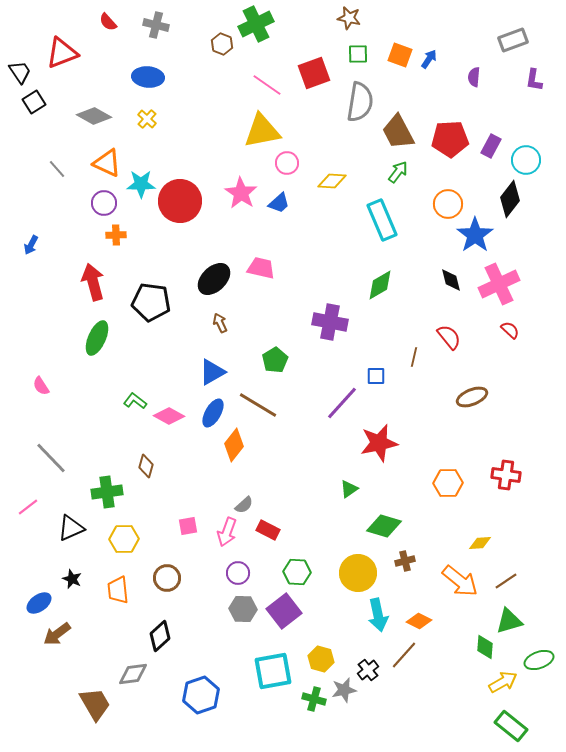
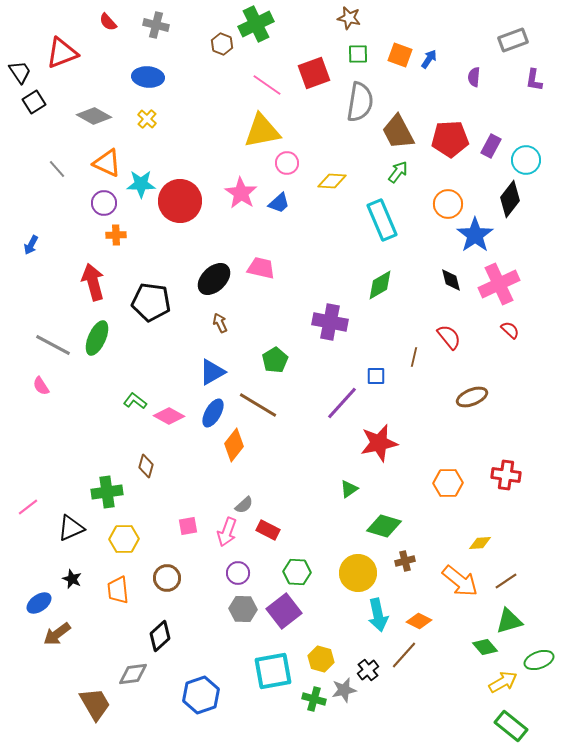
gray line at (51, 458): moved 2 px right, 113 px up; rotated 18 degrees counterclockwise
green diamond at (485, 647): rotated 45 degrees counterclockwise
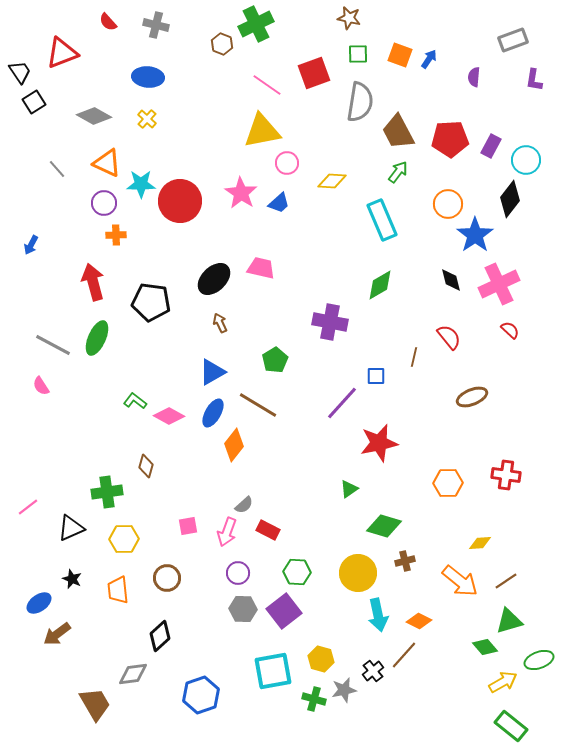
black cross at (368, 670): moved 5 px right, 1 px down
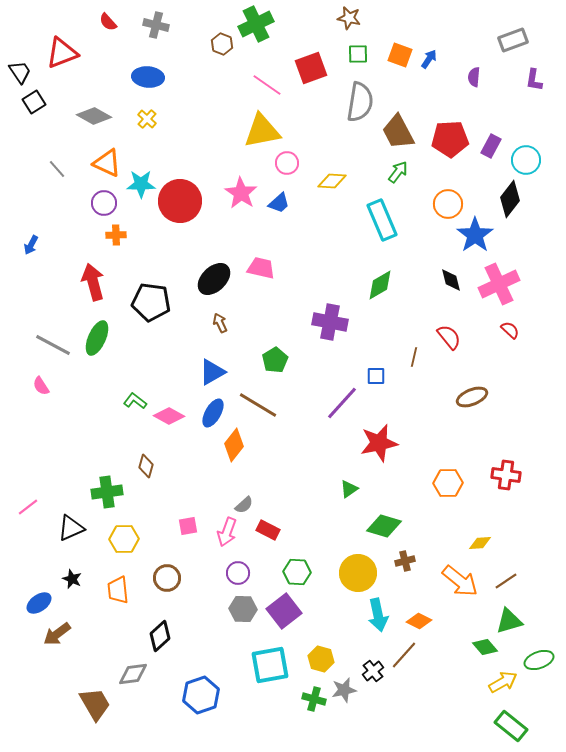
red square at (314, 73): moved 3 px left, 5 px up
cyan square at (273, 671): moved 3 px left, 6 px up
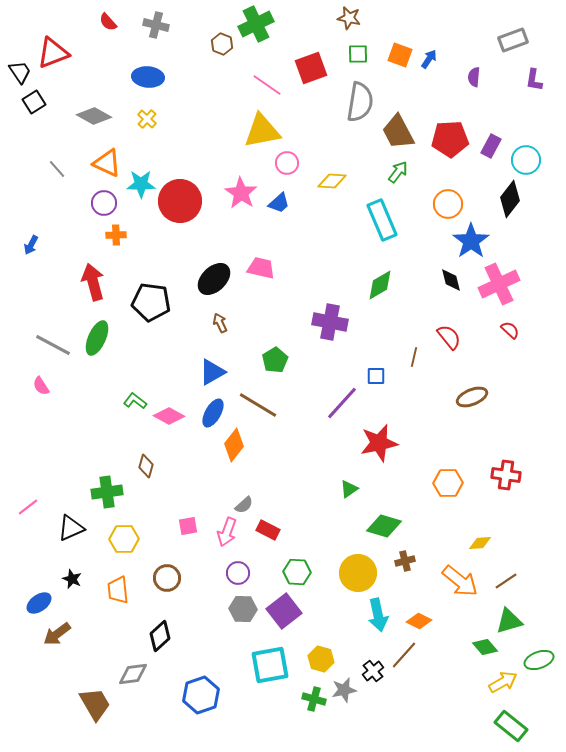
red triangle at (62, 53): moved 9 px left
blue star at (475, 235): moved 4 px left, 6 px down
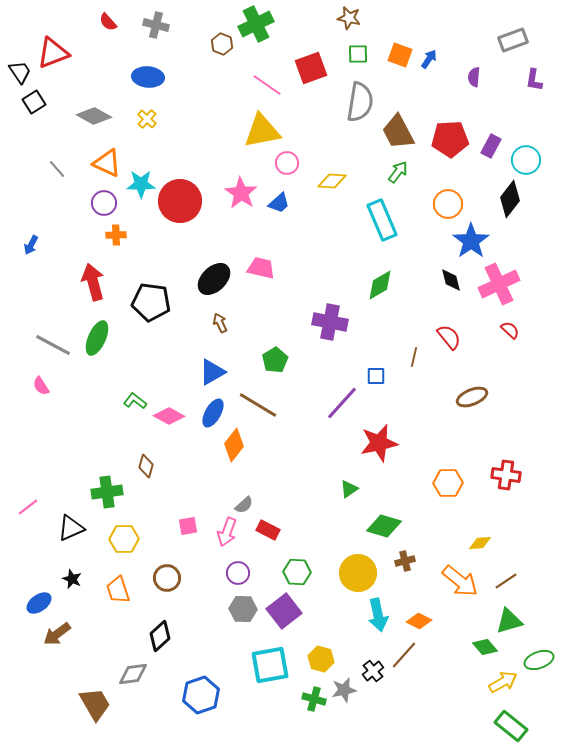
orange trapezoid at (118, 590): rotated 12 degrees counterclockwise
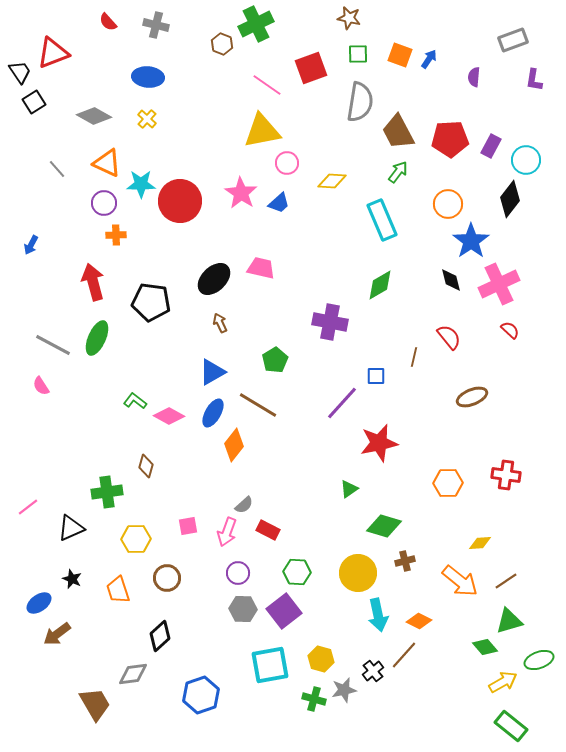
yellow hexagon at (124, 539): moved 12 px right
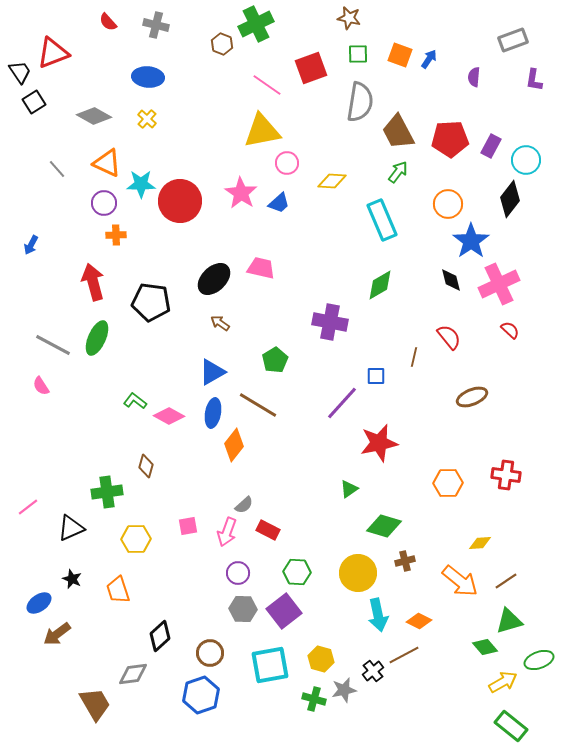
brown arrow at (220, 323): rotated 30 degrees counterclockwise
blue ellipse at (213, 413): rotated 20 degrees counterclockwise
brown circle at (167, 578): moved 43 px right, 75 px down
brown line at (404, 655): rotated 20 degrees clockwise
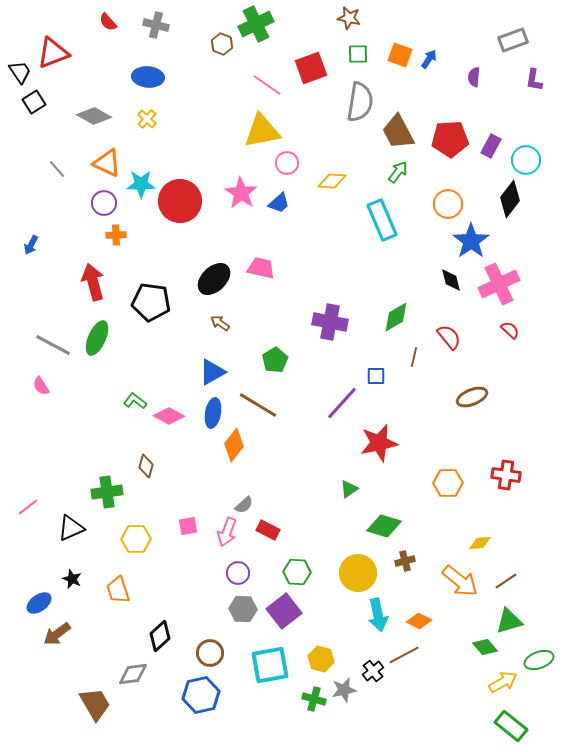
green diamond at (380, 285): moved 16 px right, 32 px down
blue hexagon at (201, 695): rotated 6 degrees clockwise
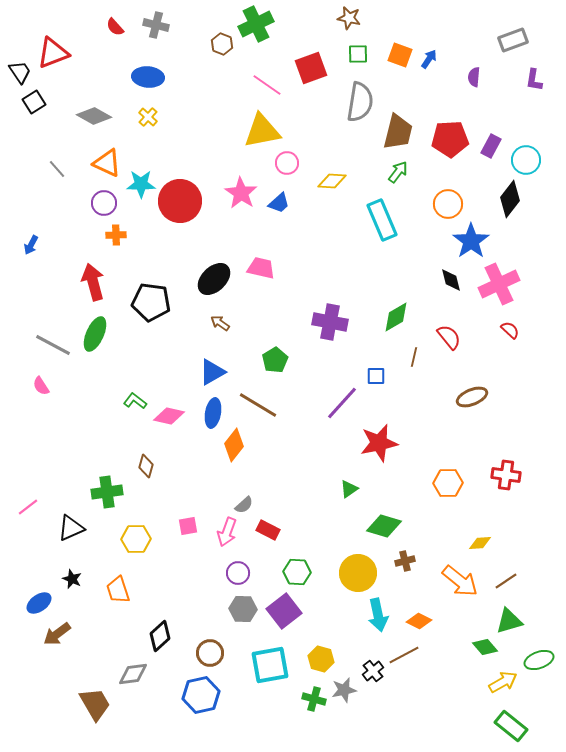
red semicircle at (108, 22): moved 7 px right, 5 px down
yellow cross at (147, 119): moved 1 px right, 2 px up
brown trapezoid at (398, 132): rotated 138 degrees counterclockwise
green ellipse at (97, 338): moved 2 px left, 4 px up
pink diamond at (169, 416): rotated 16 degrees counterclockwise
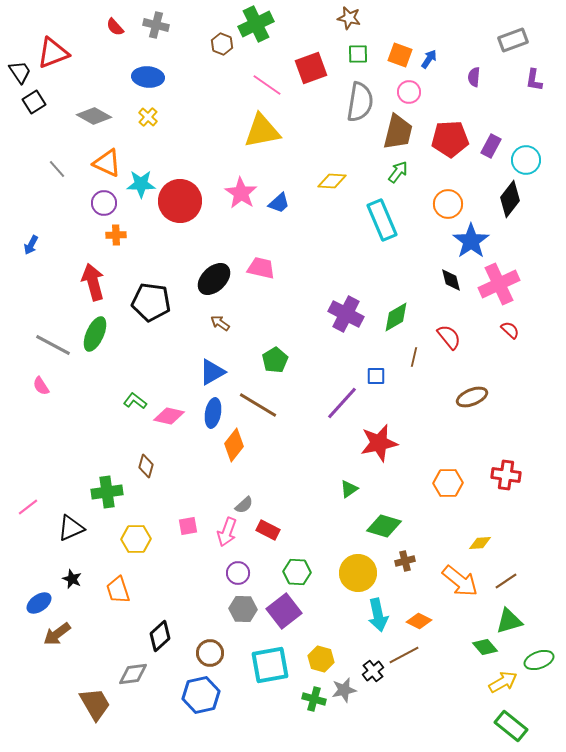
pink circle at (287, 163): moved 122 px right, 71 px up
purple cross at (330, 322): moved 16 px right, 8 px up; rotated 16 degrees clockwise
